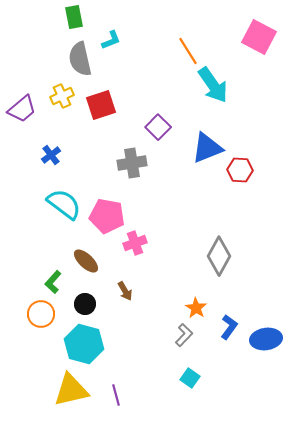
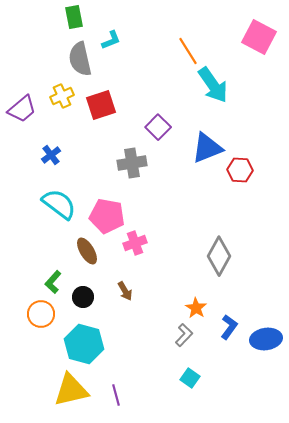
cyan semicircle: moved 5 px left
brown ellipse: moved 1 px right, 10 px up; rotated 16 degrees clockwise
black circle: moved 2 px left, 7 px up
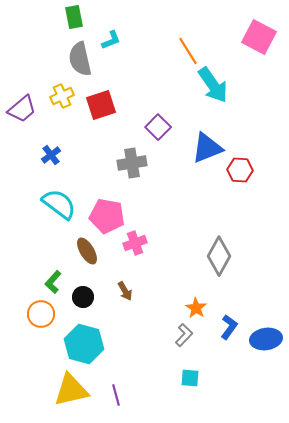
cyan square: rotated 30 degrees counterclockwise
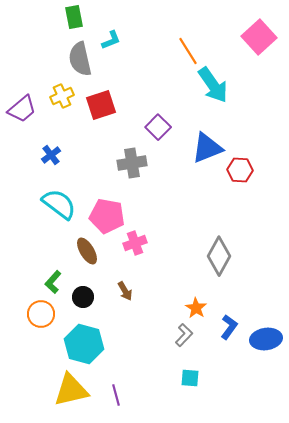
pink square: rotated 20 degrees clockwise
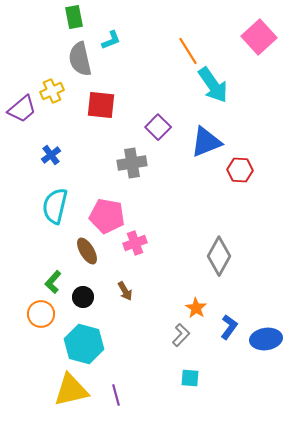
yellow cross: moved 10 px left, 5 px up
red square: rotated 24 degrees clockwise
blue triangle: moved 1 px left, 6 px up
cyan semicircle: moved 4 px left, 2 px down; rotated 114 degrees counterclockwise
gray L-shape: moved 3 px left
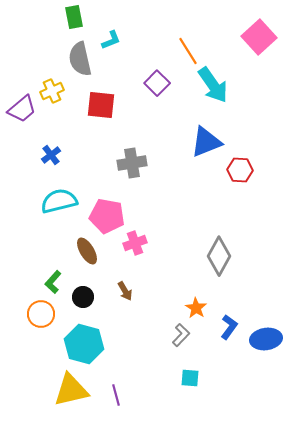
purple square: moved 1 px left, 44 px up
cyan semicircle: moved 4 px right, 5 px up; rotated 63 degrees clockwise
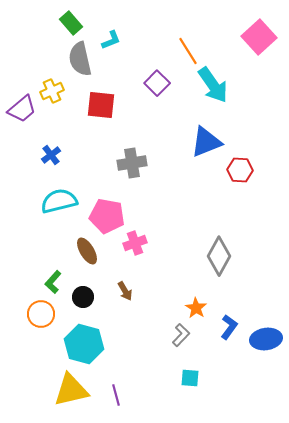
green rectangle: moved 3 px left, 6 px down; rotated 30 degrees counterclockwise
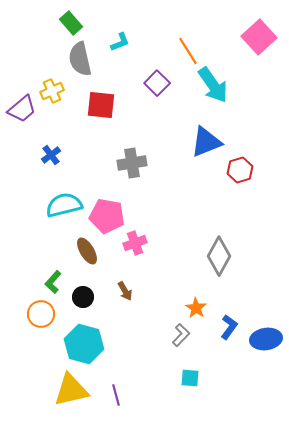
cyan L-shape: moved 9 px right, 2 px down
red hexagon: rotated 20 degrees counterclockwise
cyan semicircle: moved 5 px right, 4 px down
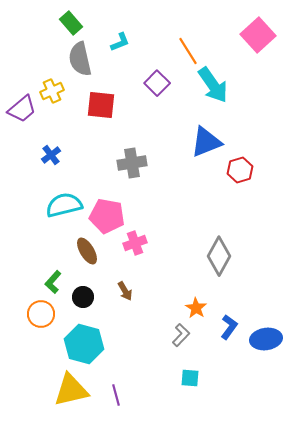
pink square: moved 1 px left, 2 px up
